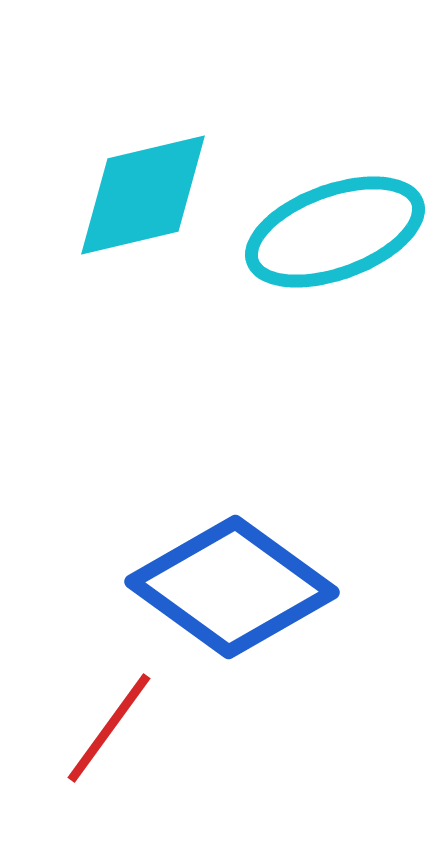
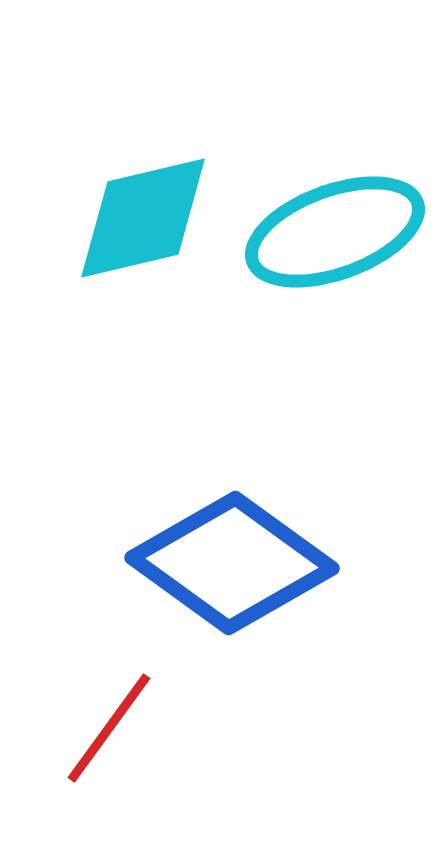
cyan diamond: moved 23 px down
blue diamond: moved 24 px up
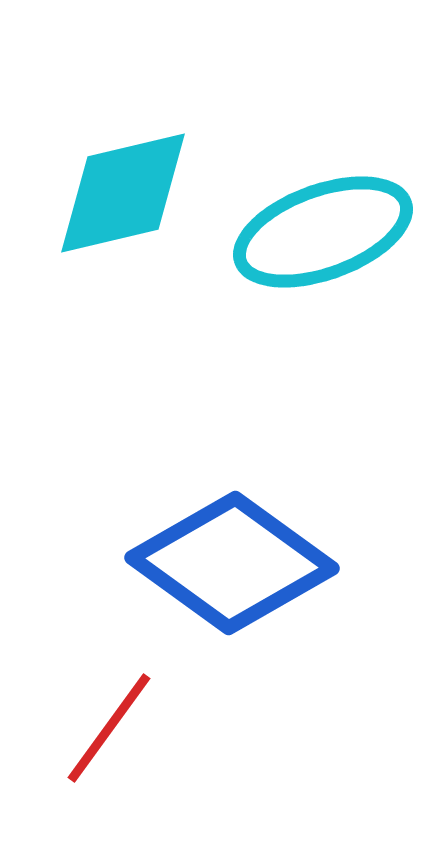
cyan diamond: moved 20 px left, 25 px up
cyan ellipse: moved 12 px left
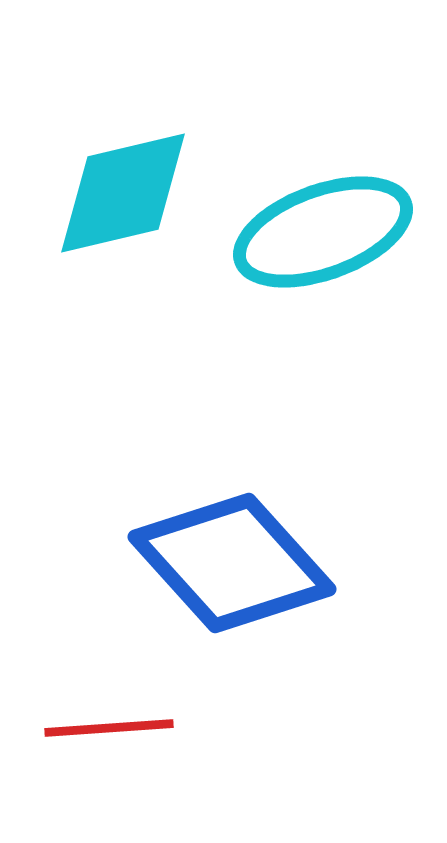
blue diamond: rotated 12 degrees clockwise
red line: rotated 50 degrees clockwise
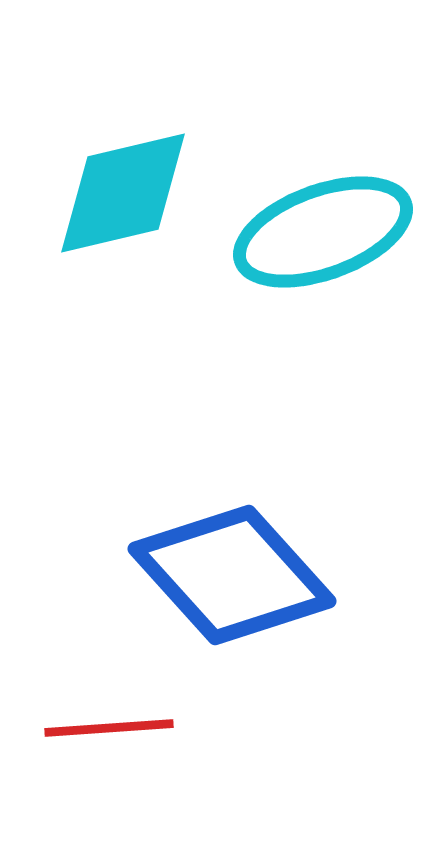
blue diamond: moved 12 px down
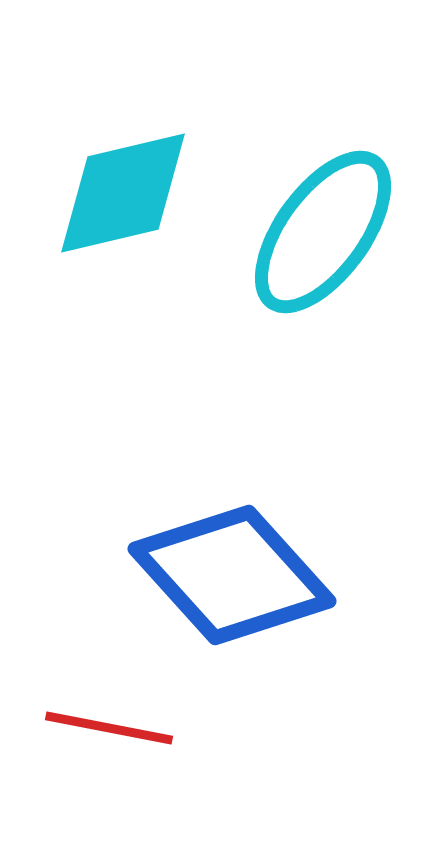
cyan ellipse: rotated 34 degrees counterclockwise
red line: rotated 15 degrees clockwise
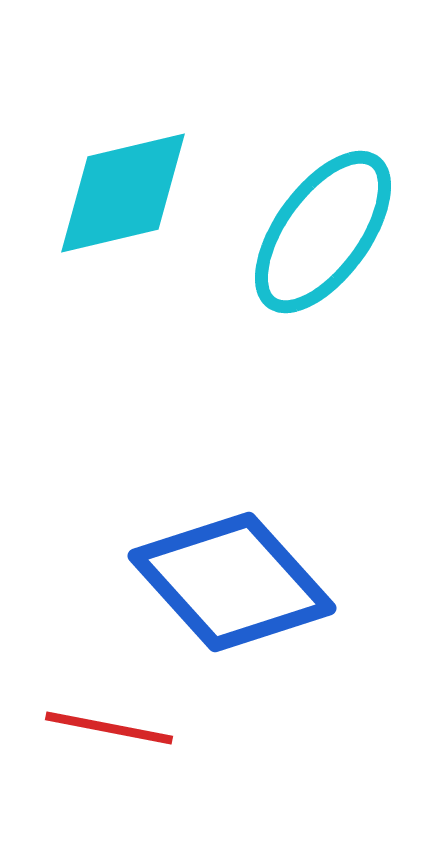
blue diamond: moved 7 px down
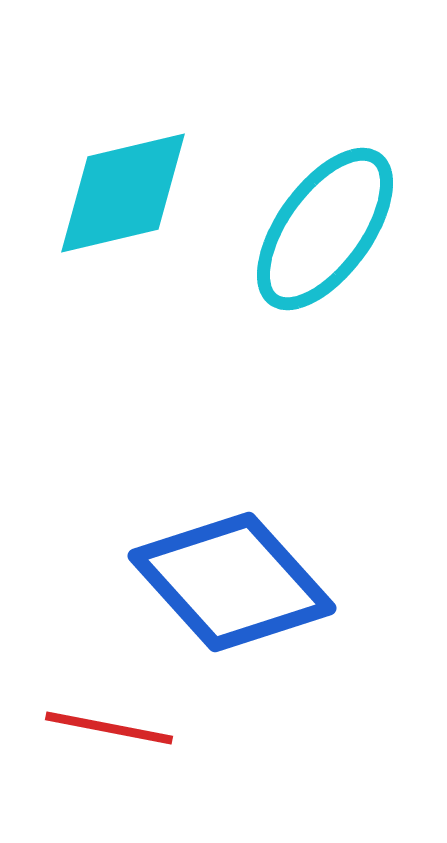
cyan ellipse: moved 2 px right, 3 px up
